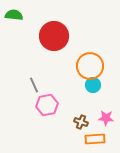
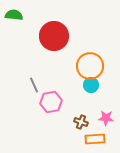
cyan circle: moved 2 px left
pink hexagon: moved 4 px right, 3 px up
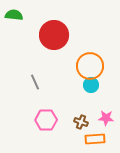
red circle: moved 1 px up
gray line: moved 1 px right, 3 px up
pink hexagon: moved 5 px left, 18 px down; rotated 10 degrees clockwise
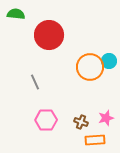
green semicircle: moved 2 px right, 1 px up
red circle: moved 5 px left
orange circle: moved 1 px down
cyan circle: moved 18 px right, 24 px up
pink star: rotated 21 degrees counterclockwise
orange rectangle: moved 1 px down
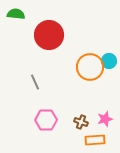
pink star: moved 1 px left, 1 px down
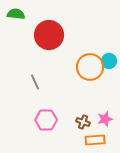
brown cross: moved 2 px right
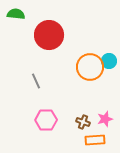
gray line: moved 1 px right, 1 px up
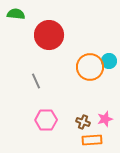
orange rectangle: moved 3 px left
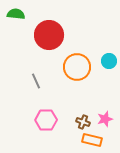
orange circle: moved 13 px left
orange rectangle: rotated 18 degrees clockwise
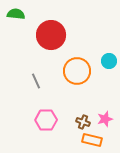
red circle: moved 2 px right
orange circle: moved 4 px down
